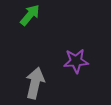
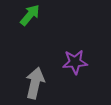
purple star: moved 1 px left, 1 px down
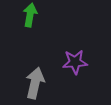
green arrow: rotated 30 degrees counterclockwise
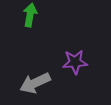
gray arrow: rotated 128 degrees counterclockwise
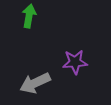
green arrow: moved 1 px left, 1 px down
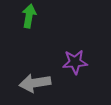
gray arrow: rotated 16 degrees clockwise
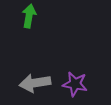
purple star: moved 22 px down; rotated 15 degrees clockwise
